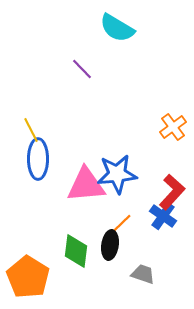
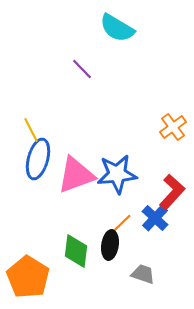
blue ellipse: rotated 15 degrees clockwise
pink triangle: moved 10 px left, 10 px up; rotated 15 degrees counterclockwise
blue cross: moved 8 px left, 2 px down; rotated 8 degrees clockwise
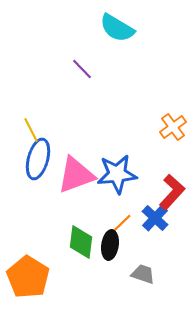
green diamond: moved 5 px right, 9 px up
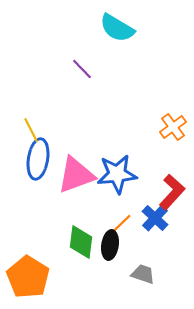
blue ellipse: rotated 6 degrees counterclockwise
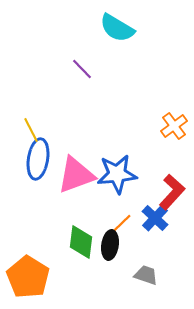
orange cross: moved 1 px right, 1 px up
gray trapezoid: moved 3 px right, 1 px down
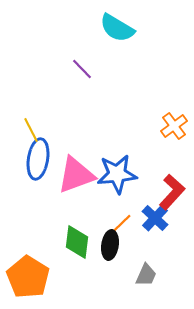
green diamond: moved 4 px left
gray trapezoid: rotated 95 degrees clockwise
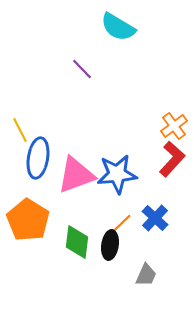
cyan semicircle: moved 1 px right, 1 px up
yellow line: moved 11 px left
blue ellipse: moved 1 px up
red L-shape: moved 33 px up
orange pentagon: moved 57 px up
